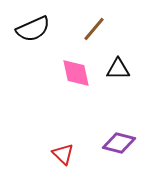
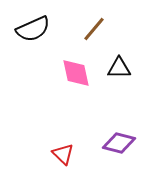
black triangle: moved 1 px right, 1 px up
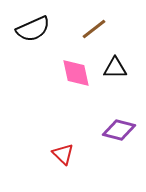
brown line: rotated 12 degrees clockwise
black triangle: moved 4 px left
purple diamond: moved 13 px up
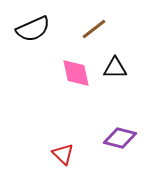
purple diamond: moved 1 px right, 8 px down
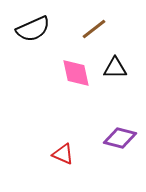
red triangle: rotated 20 degrees counterclockwise
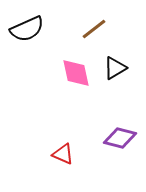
black semicircle: moved 6 px left
black triangle: rotated 30 degrees counterclockwise
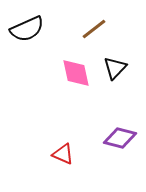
black triangle: rotated 15 degrees counterclockwise
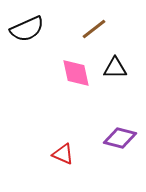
black triangle: rotated 45 degrees clockwise
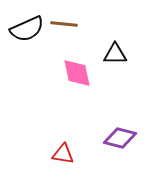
brown line: moved 30 px left, 5 px up; rotated 44 degrees clockwise
black triangle: moved 14 px up
pink diamond: moved 1 px right
red triangle: rotated 15 degrees counterclockwise
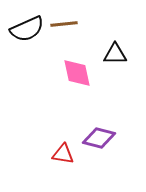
brown line: rotated 12 degrees counterclockwise
purple diamond: moved 21 px left
